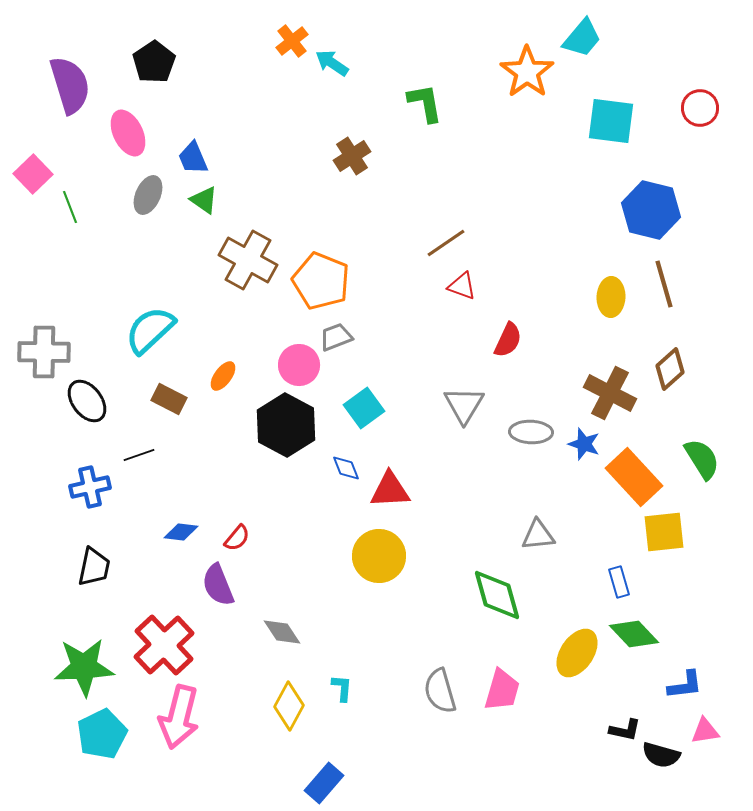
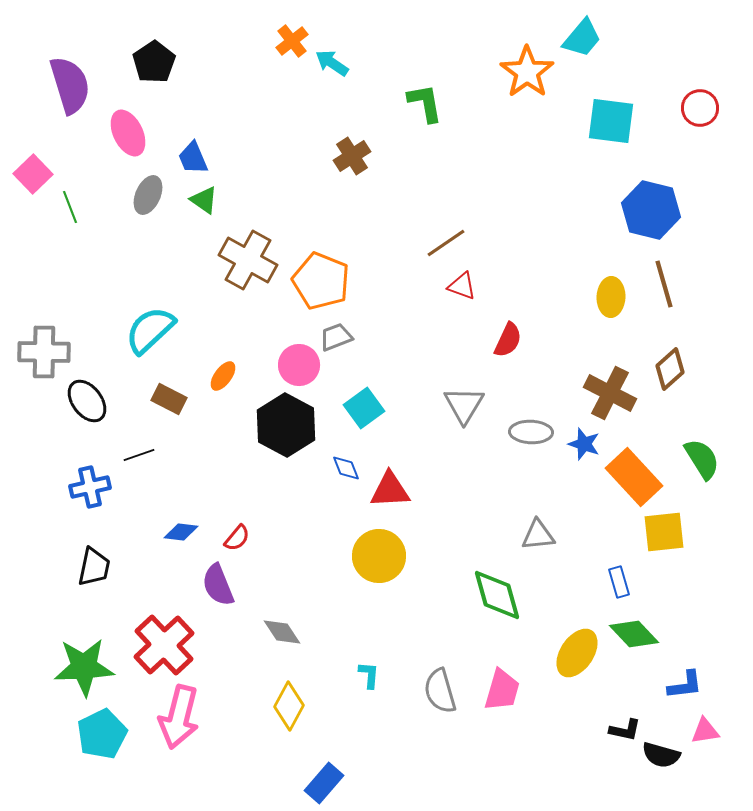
cyan L-shape at (342, 688): moved 27 px right, 13 px up
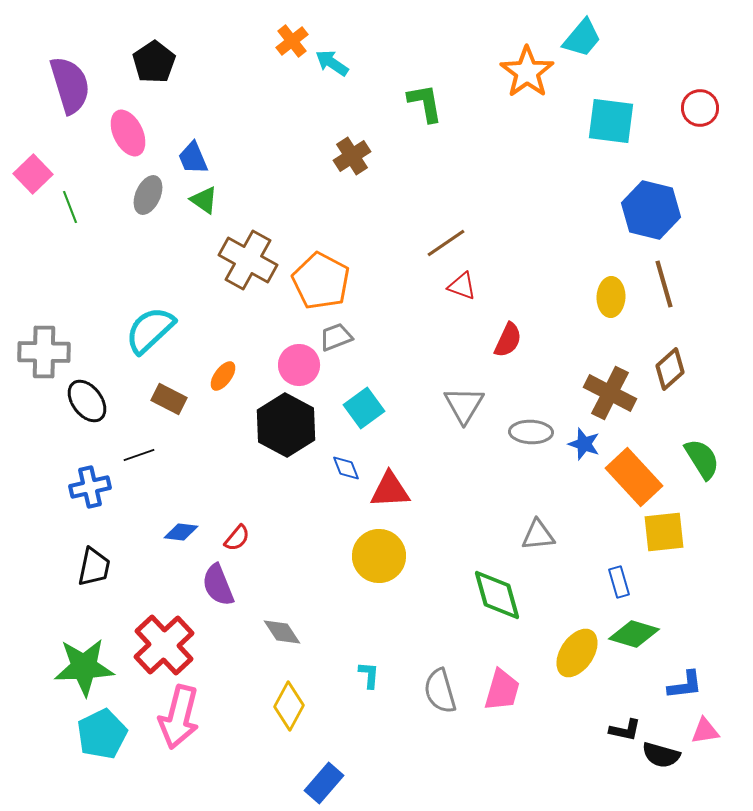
orange pentagon at (321, 281): rotated 6 degrees clockwise
green diamond at (634, 634): rotated 30 degrees counterclockwise
